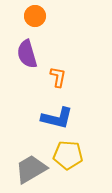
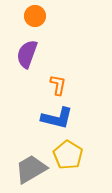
purple semicircle: rotated 36 degrees clockwise
orange L-shape: moved 8 px down
yellow pentagon: rotated 28 degrees clockwise
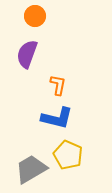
yellow pentagon: rotated 8 degrees counterclockwise
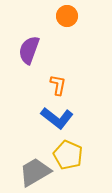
orange circle: moved 32 px right
purple semicircle: moved 2 px right, 4 px up
blue L-shape: rotated 24 degrees clockwise
gray trapezoid: moved 4 px right, 3 px down
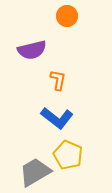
purple semicircle: moved 3 px right; rotated 124 degrees counterclockwise
orange L-shape: moved 5 px up
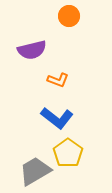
orange circle: moved 2 px right
orange L-shape: rotated 100 degrees clockwise
yellow pentagon: moved 2 px up; rotated 12 degrees clockwise
gray trapezoid: moved 1 px up
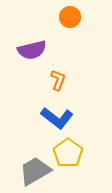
orange circle: moved 1 px right, 1 px down
orange L-shape: rotated 90 degrees counterclockwise
